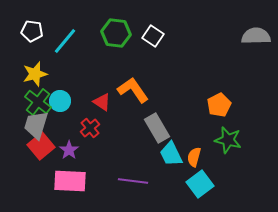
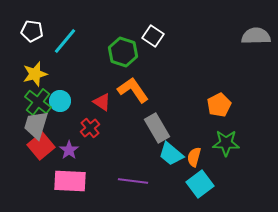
green hexagon: moved 7 px right, 19 px down; rotated 12 degrees clockwise
green star: moved 2 px left, 3 px down; rotated 12 degrees counterclockwise
cyan trapezoid: rotated 24 degrees counterclockwise
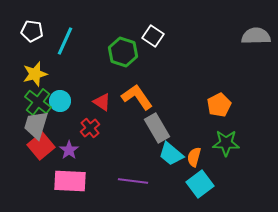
cyan line: rotated 16 degrees counterclockwise
orange L-shape: moved 4 px right, 7 px down
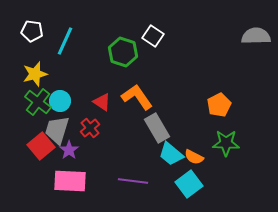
gray trapezoid: moved 21 px right, 5 px down
orange semicircle: rotated 78 degrees counterclockwise
cyan square: moved 11 px left
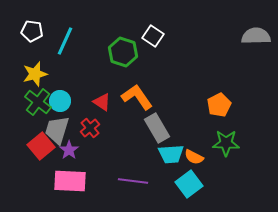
cyan trapezoid: rotated 44 degrees counterclockwise
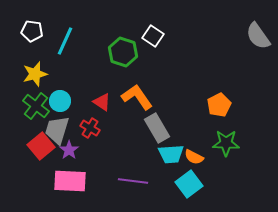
gray semicircle: moved 2 px right; rotated 124 degrees counterclockwise
green cross: moved 2 px left, 4 px down
red cross: rotated 18 degrees counterclockwise
